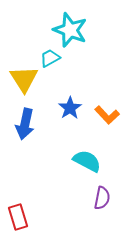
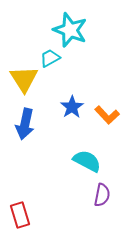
blue star: moved 2 px right, 1 px up
purple semicircle: moved 3 px up
red rectangle: moved 2 px right, 2 px up
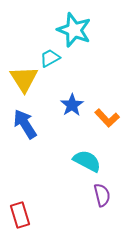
cyan star: moved 4 px right
blue star: moved 2 px up
orange L-shape: moved 3 px down
blue arrow: rotated 136 degrees clockwise
purple semicircle: rotated 25 degrees counterclockwise
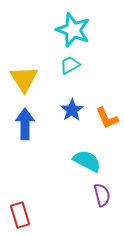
cyan star: moved 1 px left
cyan trapezoid: moved 20 px right, 7 px down
blue star: moved 5 px down
orange L-shape: rotated 20 degrees clockwise
blue arrow: rotated 32 degrees clockwise
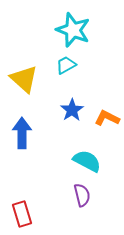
cyan trapezoid: moved 4 px left
yellow triangle: rotated 16 degrees counterclockwise
orange L-shape: rotated 140 degrees clockwise
blue arrow: moved 3 px left, 9 px down
purple semicircle: moved 20 px left
red rectangle: moved 2 px right, 1 px up
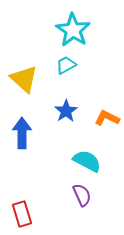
cyan star: rotated 12 degrees clockwise
blue star: moved 6 px left, 1 px down
purple semicircle: rotated 10 degrees counterclockwise
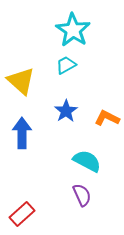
yellow triangle: moved 3 px left, 2 px down
red rectangle: rotated 65 degrees clockwise
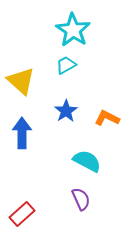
purple semicircle: moved 1 px left, 4 px down
